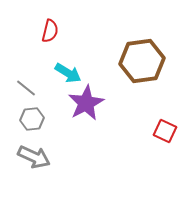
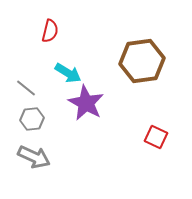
purple star: rotated 15 degrees counterclockwise
red square: moved 9 px left, 6 px down
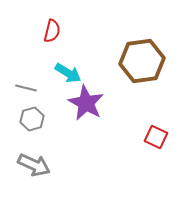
red semicircle: moved 2 px right
gray line: rotated 25 degrees counterclockwise
gray hexagon: rotated 10 degrees counterclockwise
gray arrow: moved 8 px down
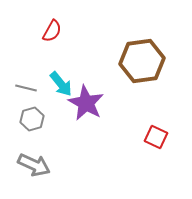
red semicircle: rotated 15 degrees clockwise
cyan arrow: moved 7 px left, 11 px down; rotated 20 degrees clockwise
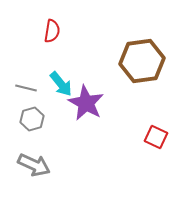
red semicircle: rotated 20 degrees counterclockwise
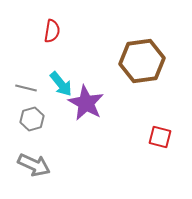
red square: moved 4 px right; rotated 10 degrees counterclockwise
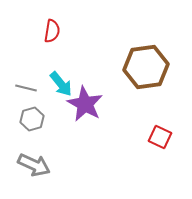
brown hexagon: moved 4 px right, 6 px down
purple star: moved 1 px left, 1 px down
red square: rotated 10 degrees clockwise
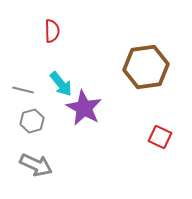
red semicircle: rotated 10 degrees counterclockwise
gray line: moved 3 px left, 2 px down
purple star: moved 1 px left, 4 px down
gray hexagon: moved 2 px down
gray arrow: moved 2 px right
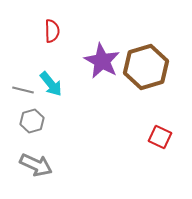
brown hexagon: rotated 9 degrees counterclockwise
cyan arrow: moved 10 px left
purple star: moved 18 px right, 47 px up
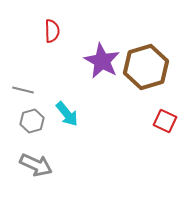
cyan arrow: moved 16 px right, 30 px down
red square: moved 5 px right, 16 px up
